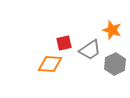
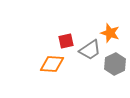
orange star: moved 2 px left, 3 px down
red square: moved 2 px right, 2 px up
orange diamond: moved 2 px right
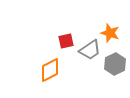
orange diamond: moved 2 px left, 6 px down; rotated 30 degrees counterclockwise
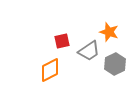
orange star: moved 1 px left, 1 px up
red square: moved 4 px left
gray trapezoid: moved 1 px left, 1 px down
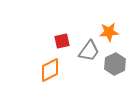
orange star: rotated 24 degrees counterclockwise
gray trapezoid: rotated 20 degrees counterclockwise
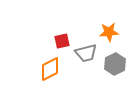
gray trapezoid: moved 3 px left, 2 px down; rotated 40 degrees clockwise
orange diamond: moved 1 px up
